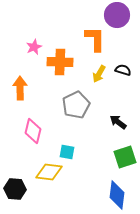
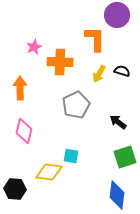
black semicircle: moved 1 px left, 1 px down
pink diamond: moved 9 px left
cyan square: moved 4 px right, 4 px down
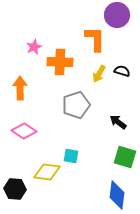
gray pentagon: rotated 8 degrees clockwise
pink diamond: rotated 70 degrees counterclockwise
green square: rotated 35 degrees clockwise
yellow diamond: moved 2 px left
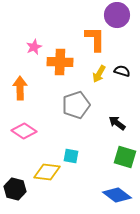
black arrow: moved 1 px left, 1 px down
black hexagon: rotated 10 degrees clockwise
blue diamond: rotated 60 degrees counterclockwise
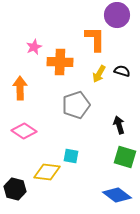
black arrow: moved 2 px right, 2 px down; rotated 36 degrees clockwise
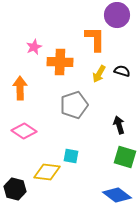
gray pentagon: moved 2 px left
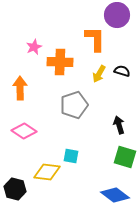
blue diamond: moved 2 px left
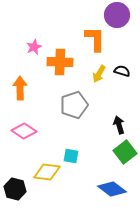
green square: moved 5 px up; rotated 35 degrees clockwise
blue diamond: moved 3 px left, 6 px up
